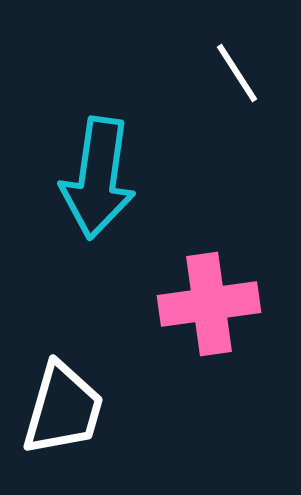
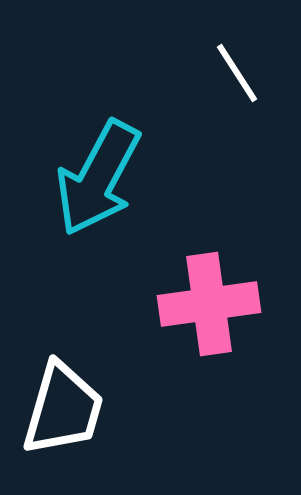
cyan arrow: rotated 20 degrees clockwise
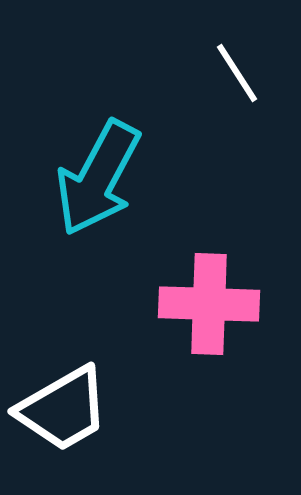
pink cross: rotated 10 degrees clockwise
white trapezoid: rotated 44 degrees clockwise
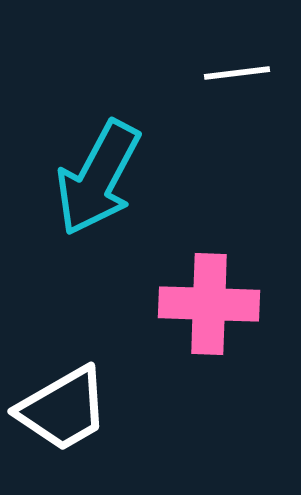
white line: rotated 64 degrees counterclockwise
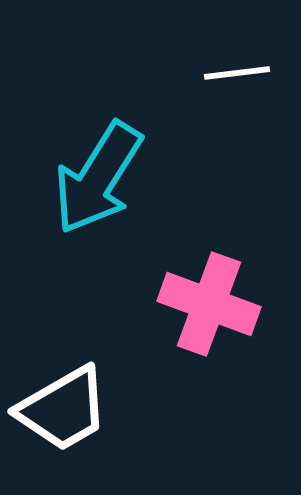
cyan arrow: rotated 4 degrees clockwise
pink cross: rotated 18 degrees clockwise
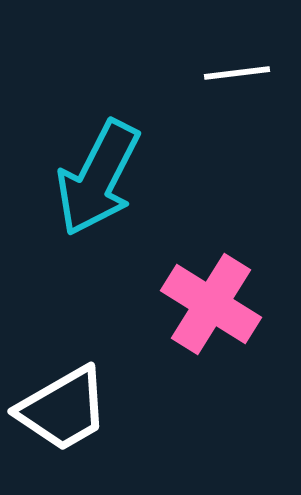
cyan arrow: rotated 5 degrees counterclockwise
pink cross: moved 2 px right; rotated 12 degrees clockwise
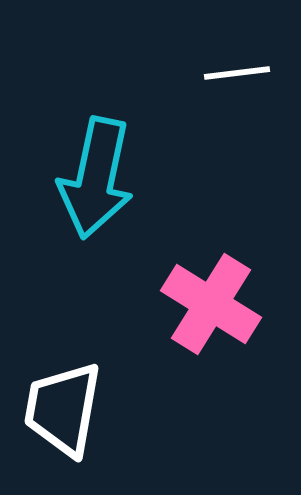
cyan arrow: moved 2 px left; rotated 15 degrees counterclockwise
white trapezoid: rotated 130 degrees clockwise
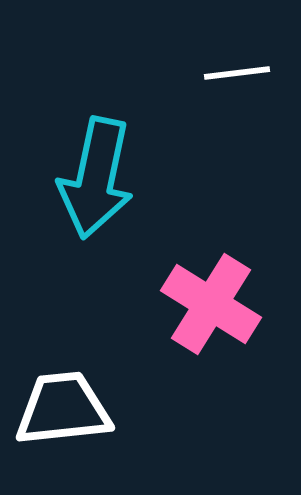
white trapezoid: rotated 74 degrees clockwise
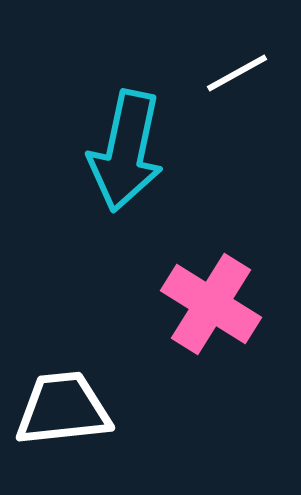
white line: rotated 22 degrees counterclockwise
cyan arrow: moved 30 px right, 27 px up
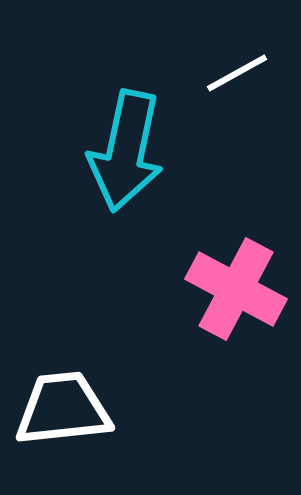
pink cross: moved 25 px right, 15 px up; rotated 4 degrees counterclockwise
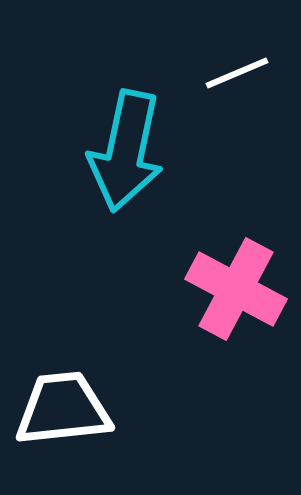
white line: rotated 6 degrees clockwise
